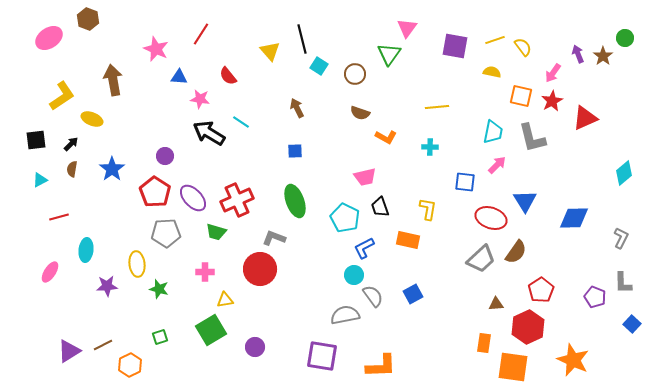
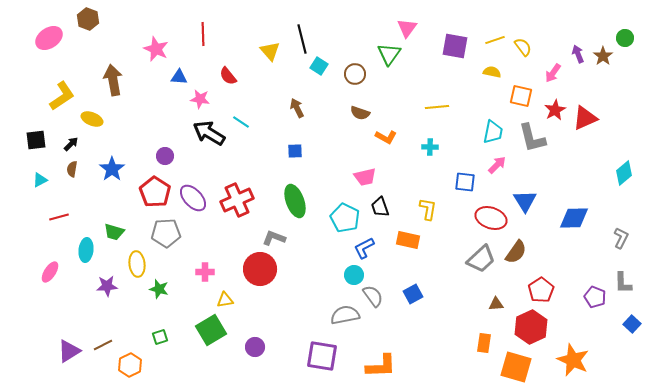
red line at (201, 34): moved 2 px right; rotated 35 degrees counterclockwise
red star at (552, 101): moved 3 px right, 9 px down
green trapezoid at (216, 232): moved 102 px left
red hexagon at (528, 327): moved 3 px right
orange square at (513, 367): moved 3 px right; rotated 8 degrees clockwise
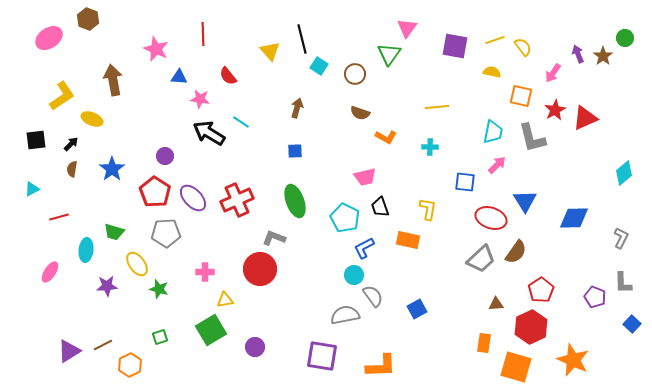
brown arrow at (297, 108): rotated 42 degrees clockwise
cyan triangle at (40, 180): moved 8 px left, 9 px down
yellow ellipse at (137, 264): rotated 30 degrees counterclockwise
blue square at (413, 294): moved 4 px right, 15 px down
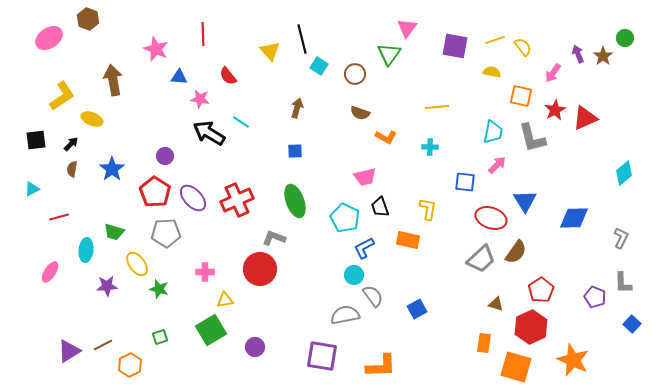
brown triangle at (496, 304): rotated 21 degrees clockwise
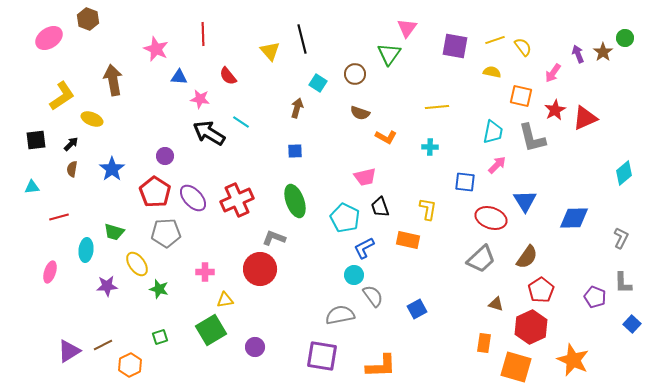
brown star at (603, 56): moved 4 px up
cyan square at (319, 66): moved 1 px left, 17 px down
cyan triangle at (32, 189): moved 2 px up; rotated 21 degrees clockwise
brown semicircle at (516, 252): moved 11 px right, 5 px down
pink ellipse at (50, 272): rotated 15 degrees counterclockwise
gray semicircle at (345, 315): moved 5 px left
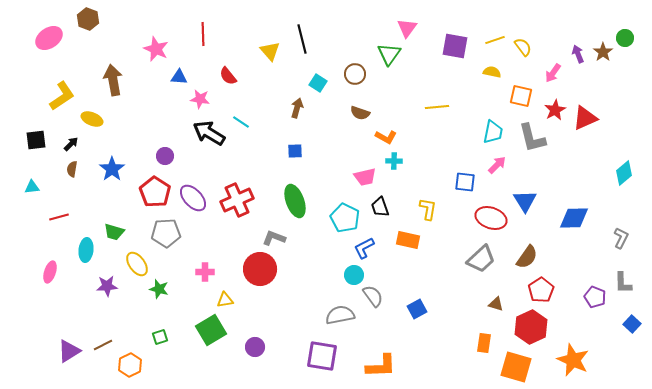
cyan cross at (430, 147): moved 36 px left, 14 px down
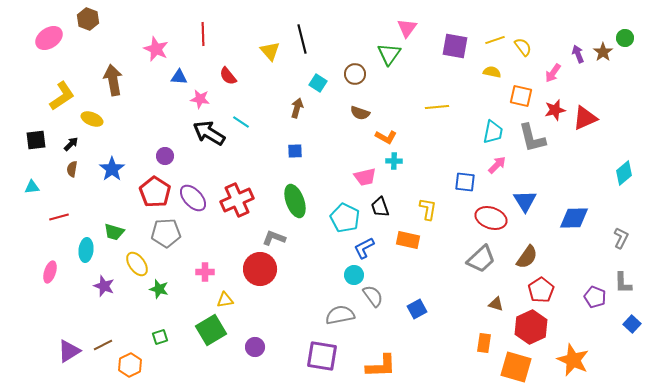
red star at (555, 110): rotated 15 degrees clockwise
purple star at (107, 286): moved 3 px left; rotated 25 degrees clockwise
